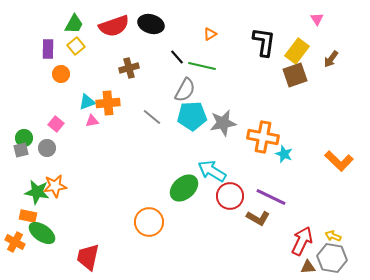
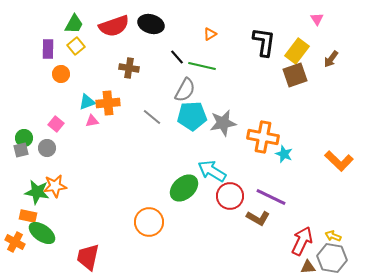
brown cross at (129, 68): rotated 24 degrees clockwise
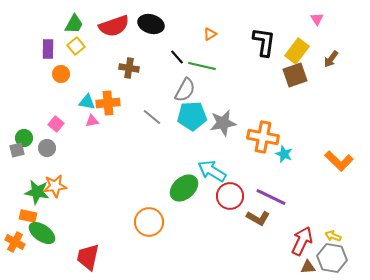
cyan triangle at (87, 102): rotated 30 degrees clockwise
gray square at (21, 150): moved 4 px left
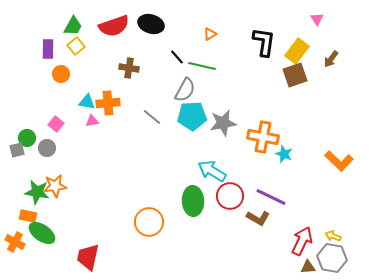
green trapezoid at (74, 24): moved 1 px left, 2 px down
green circle at (24, 138): moved 3 px right
green ellipse at (184, 188): moved 9 px right, 13 px down; rotated 52 degrees counterclockwise
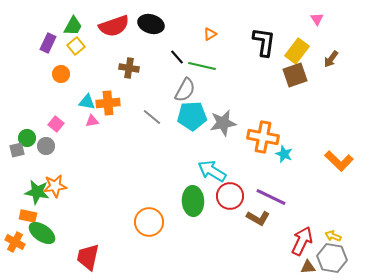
purple rectangle at (48, 49): moved 6 px up; rotated 24 degrees clockwise
gray circle at (47, 148): moved 1 px left, 2 px up
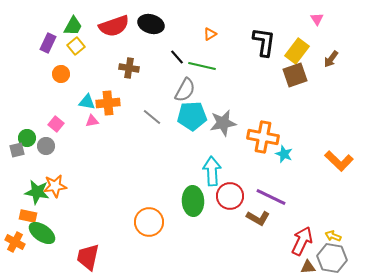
cyan arrow at (212, 171): rotated 56 degrees clockwise
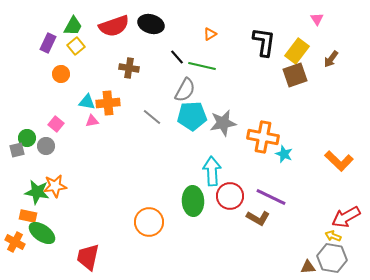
red arrow at (302, 241): moved 44 px right, 24 px up; rotated 144 degrees counterclockwise
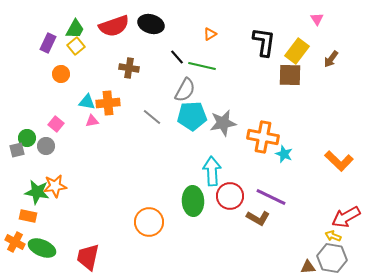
green trapezoid at (73, 26): moved 2 px right, 3 px down
brown square at (295, 75): moved 5 px left; rotated 20 degrees clockwise
green ellipse at (42, 233): moved 15 px down; rotated 12 degrees counterclockwise
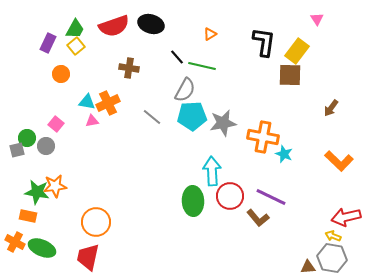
brown arrow at (331, 59): moved 49 px down
orange cross at (108, 103): rotated 20 degrees counterclockwise
red arrow at (346, 217): rotated 16 degrees clockwise
brown L-shape at (258, 218): rotated 20 degrees clockwise
orange circle at (149, 222): moved 53 px left
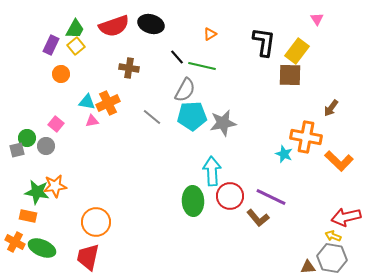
purple rectangle at (48, 43): moved 3 px right, 2 px down
orange cross at (263, 137): moved 43 px right
